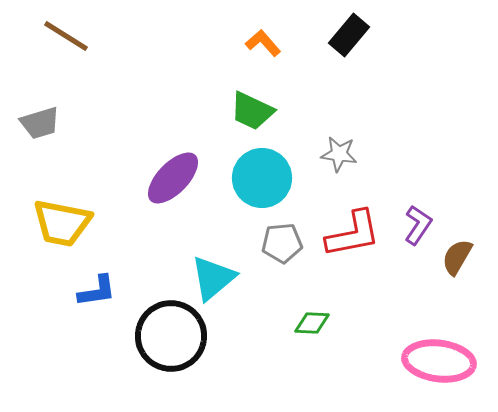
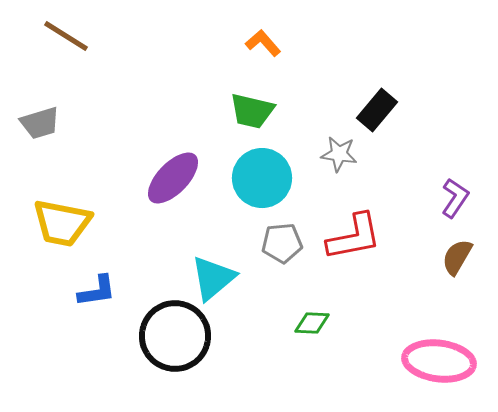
black rectangle: moved 28 px right, 75 px down
green trapezoid: rotated 12 degrees counterclockwise
purple L-shape: moved 37 px right, 27 px up
red L-shape: moved 1 px right, 3 px down
black circle: moved 4 px right
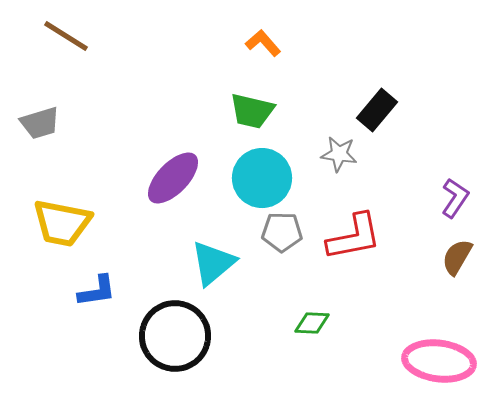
gray pentagon: moved 11 px up; rotated 6 degrees clockwise
cyan triangle: moved 15 px up
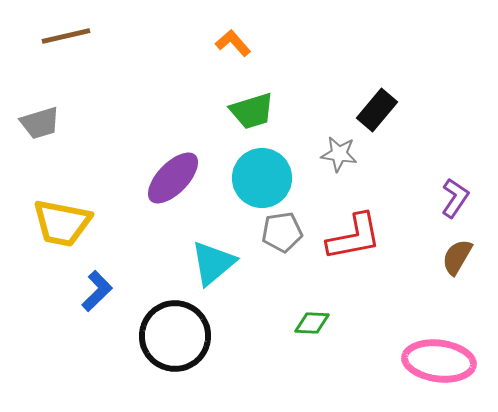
brown line: rotated 45 degrees counterclockwise
orange L-shape: moved 30 px left
green trapezoid: rotated 30 degrees counterclockwise
gray pentagon: rotated 9 degrees counterclockwise
blue L-shape: rotated 36 degrees counterclockwise
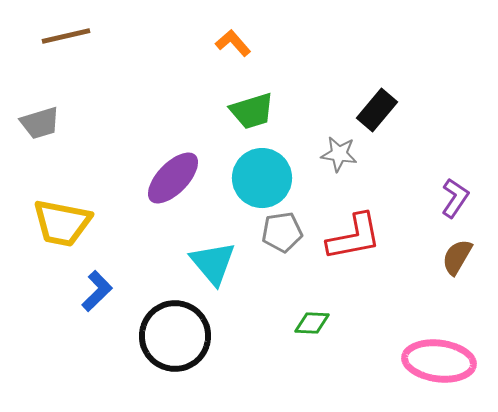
cyan triangle: rotated 30 degrees counterclockwise
